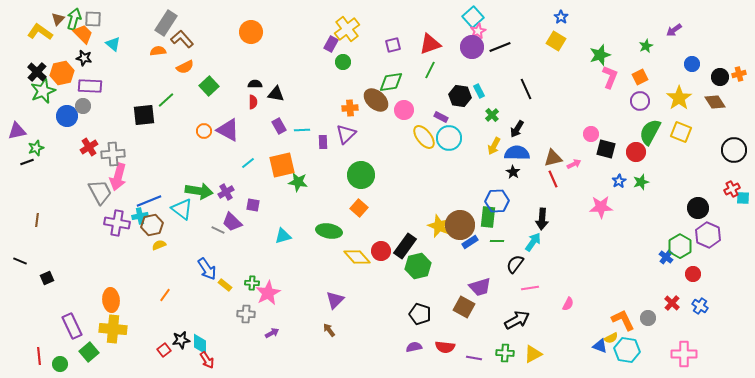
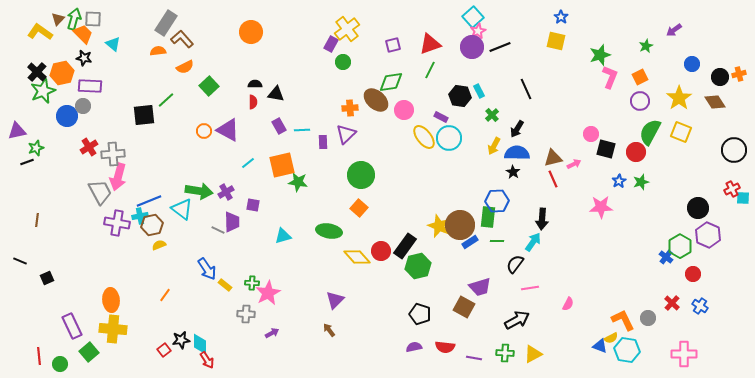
yellow square at (556, 41): rotated 18 degrees counterclockwise
purple trapezoid at (232, 222): rotated 135 degrees counterclockwise
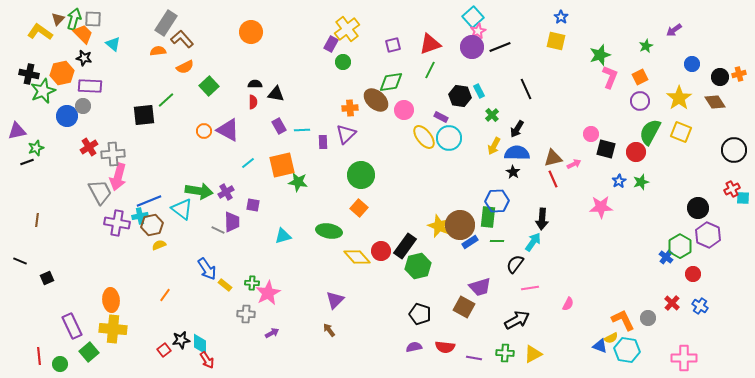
black cross at (37, 72): moved 8 px left, 2 px down; rotated 30 degrees counterclockwise
pink cross at (684, 354): moved 4 px down
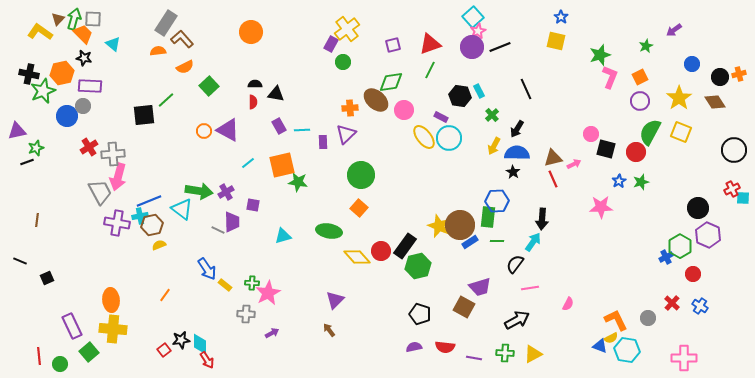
blue cross at (666, 257): rotated 24 degrees clockwise
orange L-shape at (623, 320): moved 7 px left
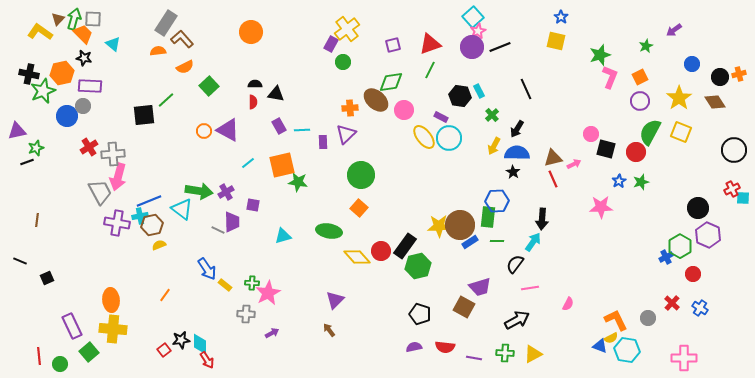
yellow star at (439, 226): rotated 25 degrees counterclockwise
blue cross at (700, 306): moved 2 px down
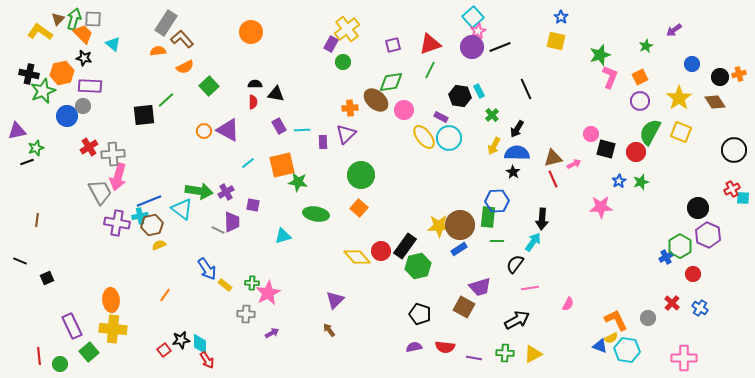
green ellipse at (329, 231): moved 13 px left, 17 px up
blue rectangle at (470, 242): moved 11 px left, 7 px down
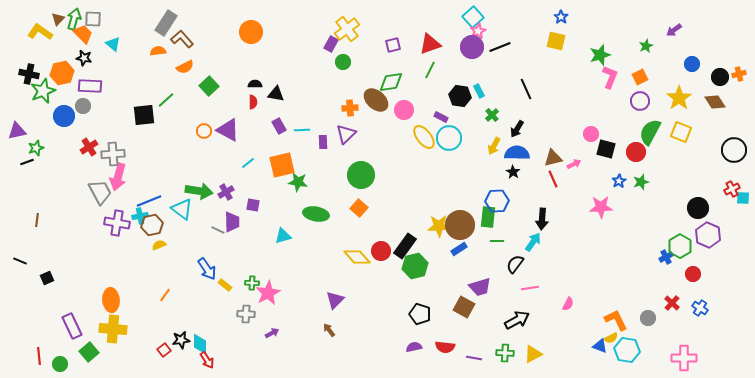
blue circle at (67, 116): moved 3 px left
green hexagon at (418, 266): moved 3 px left
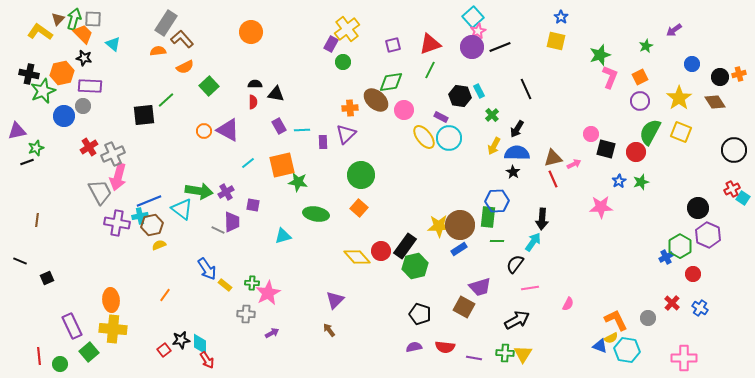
gray cross at (113, 154): rotated 20 degrees counterclockwise
cyan square at (743, 198): rotated 32 degrees clockwise
yellow triangle at (533, 354): moved 10 px left; rotated 30 degrees counterclockwise
